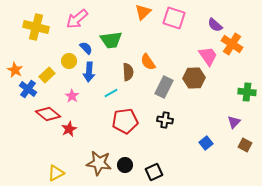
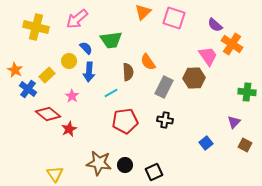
yellow triangle: moved 1 px left, 1 px down; rotated 36 degrees counterclockwise
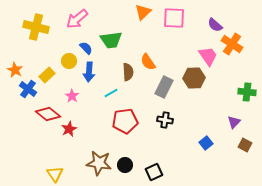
pink square: rotated 15 degrees counterclockwise
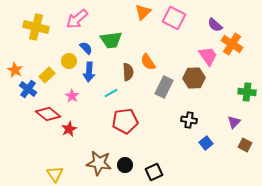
pink square: rotated 25 degrees clockwise
black cross: moved 24 px right
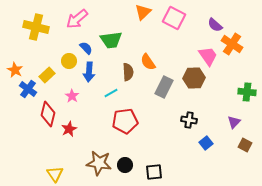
red diamond: rotated 65 degrees clockwise
black square: rotated 18 degrees clockwise
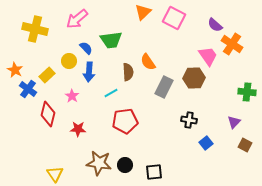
yellow cross: moved 1 px left, 2 px down
red star: moved 9 px right; rotated 28 degrees clockwise
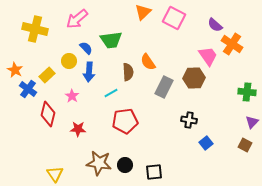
purple triangle: moved 18 px right
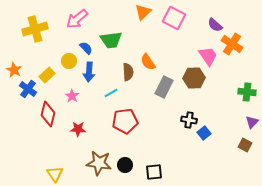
yellow cross: rotated 30 degrees counterclockwise
orange star: moved 1 px left
blue square: moved 2 px left, 10 px up
